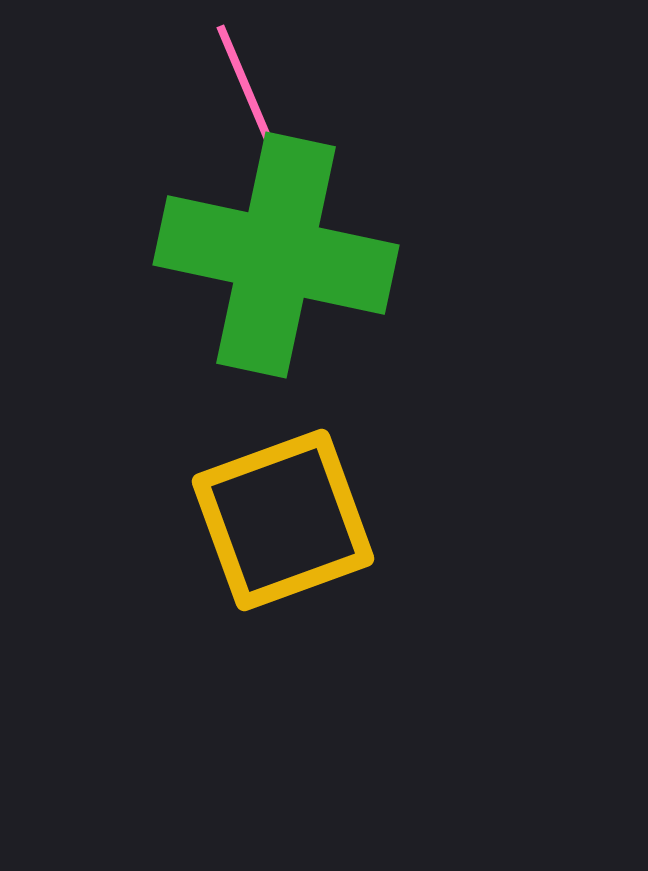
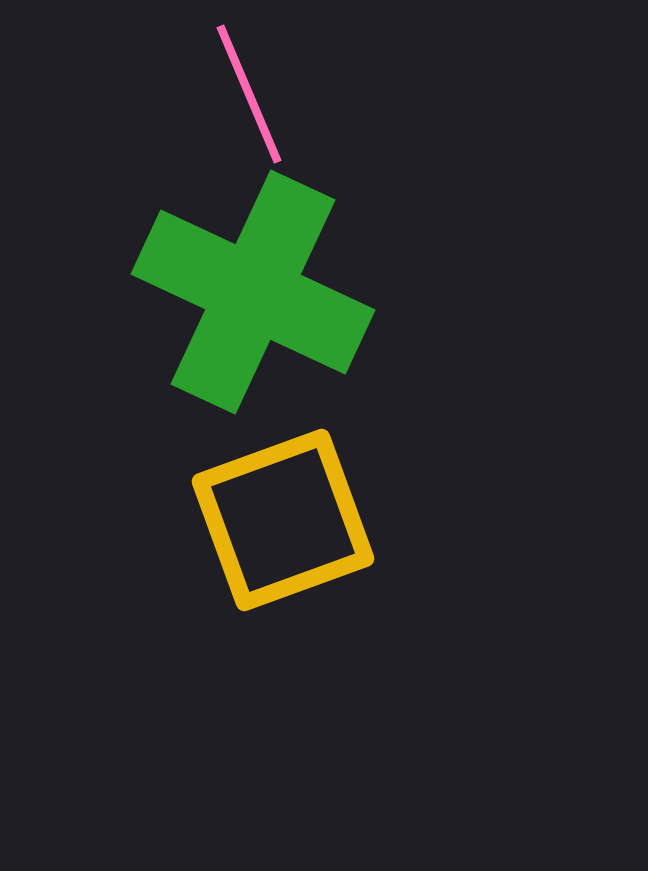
green cross: moved 23 px left, 37 px down; rotated 13 degrees clockwise
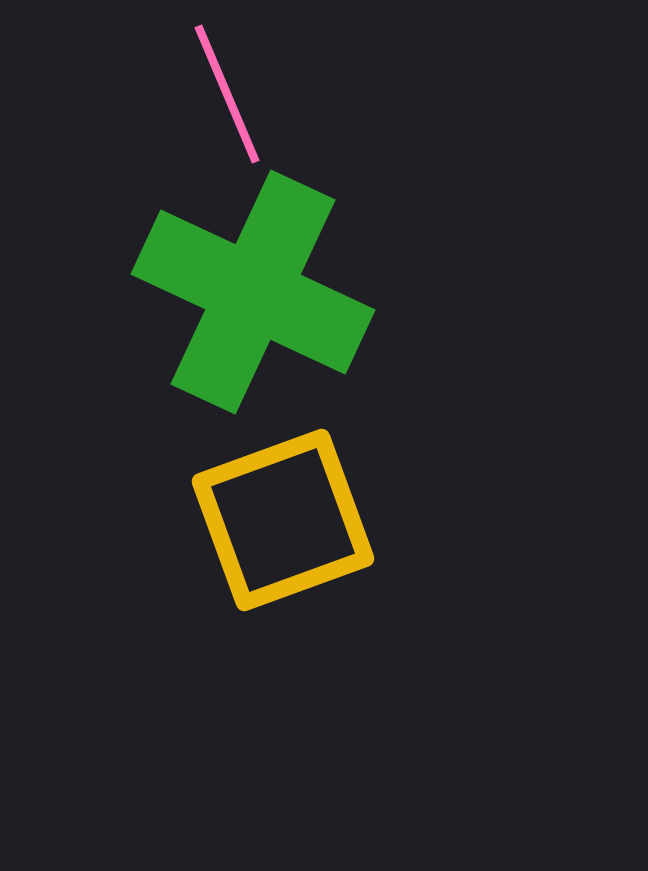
pink line: moved 22 px left
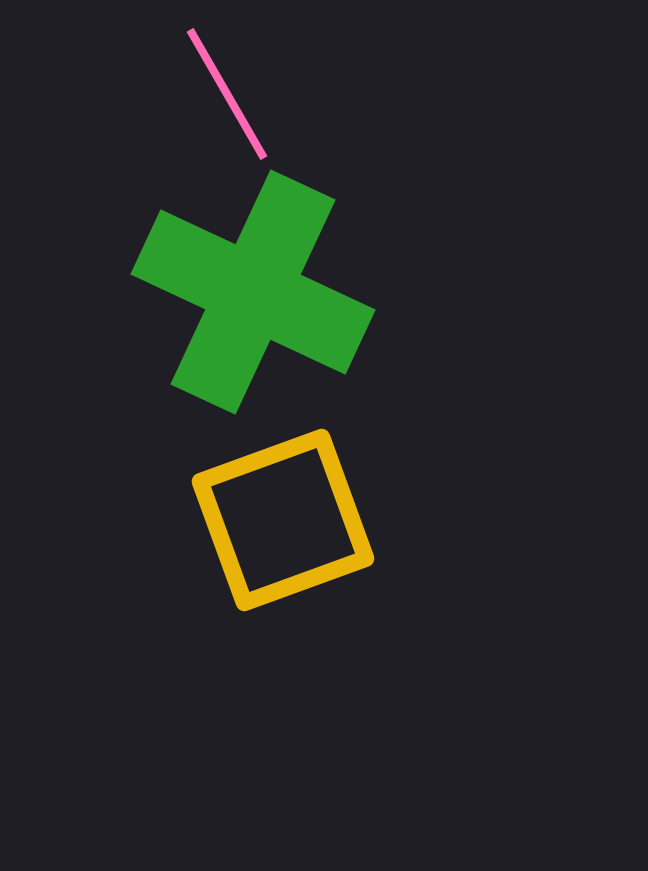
pink line: rotated 7 degrees counterclockwise
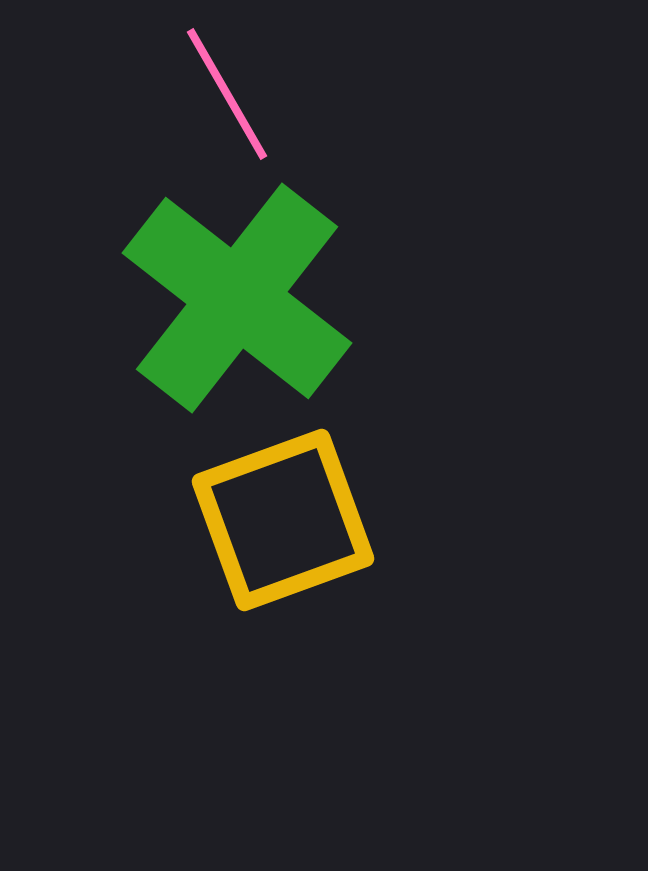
green cross: moved 16 px left, 6 px down; rotated 13 degrees clockwise
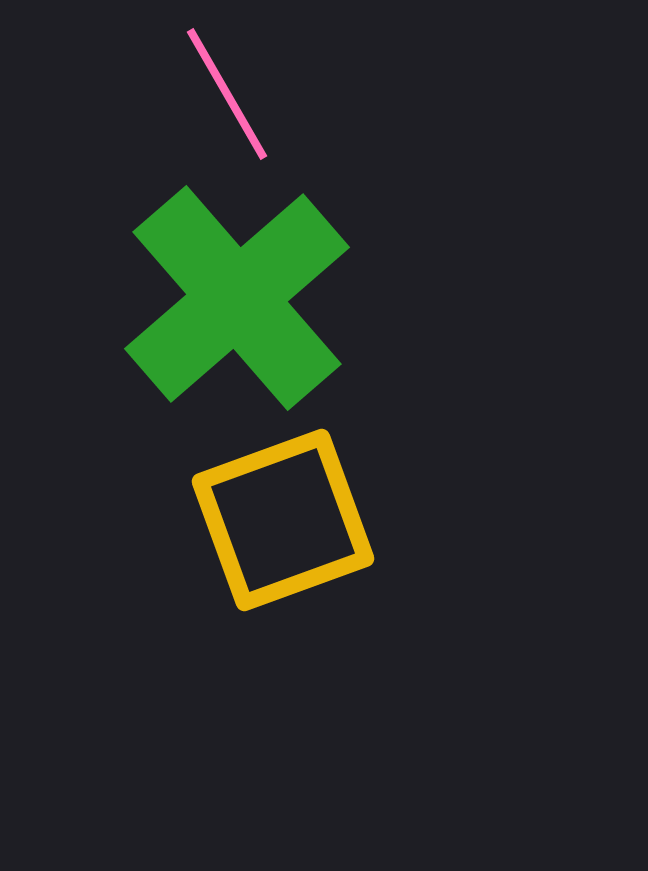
green cross: rotated 11 degrees clockwise
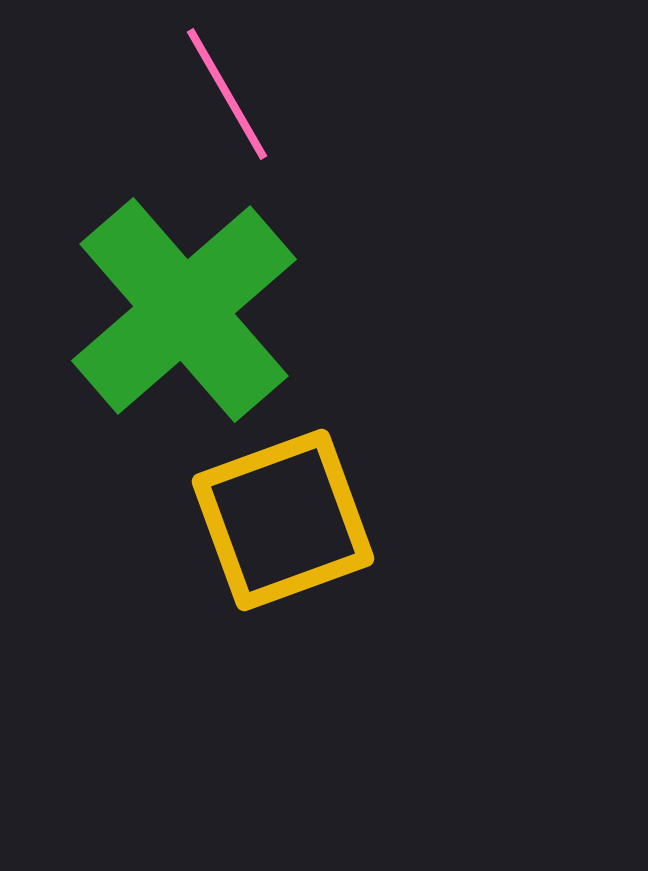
green cross: moved 53 px left, 12 px down
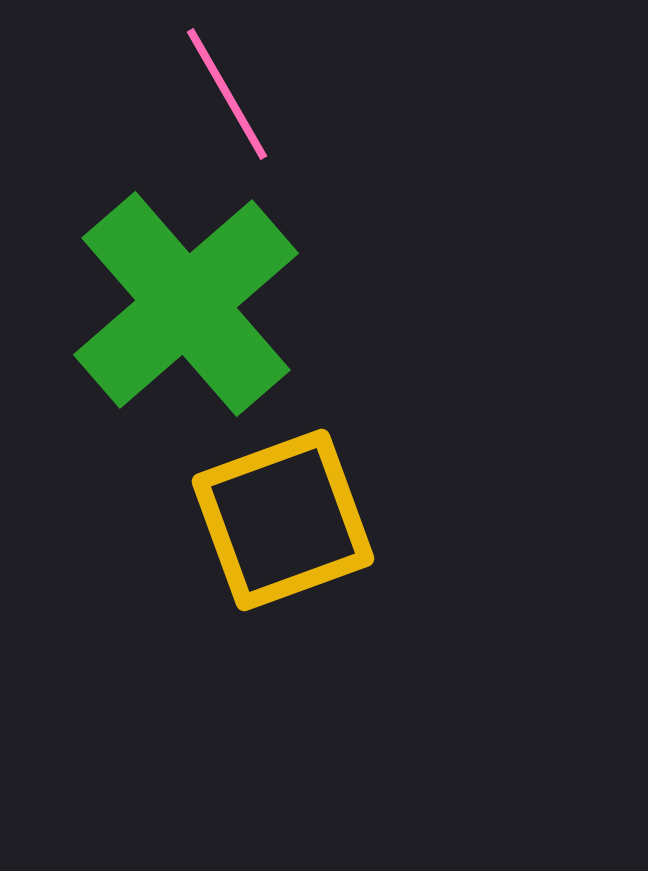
green cross: moved 2 px right, 6 px up
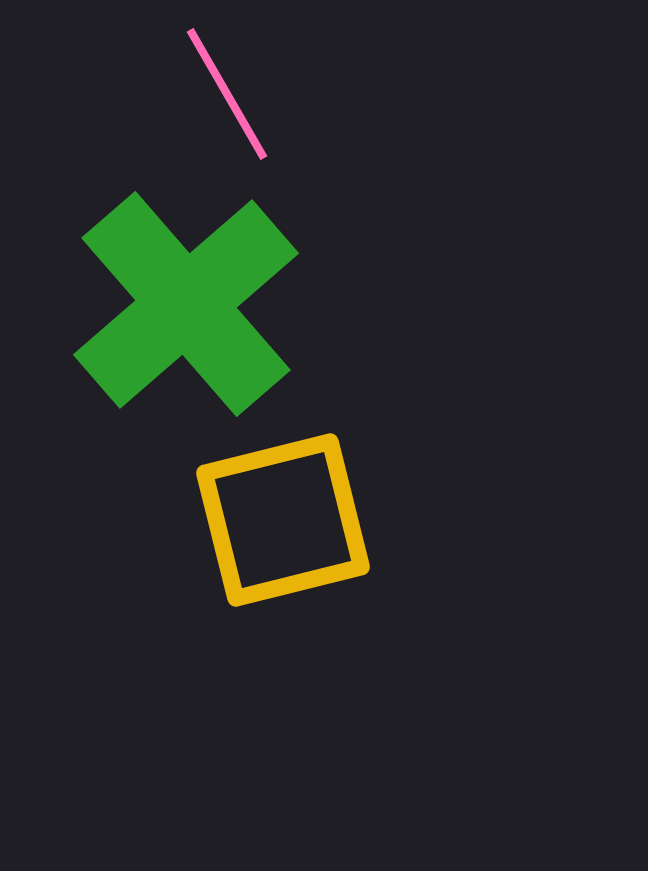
yellow square: rotated 6 degrees clockwise
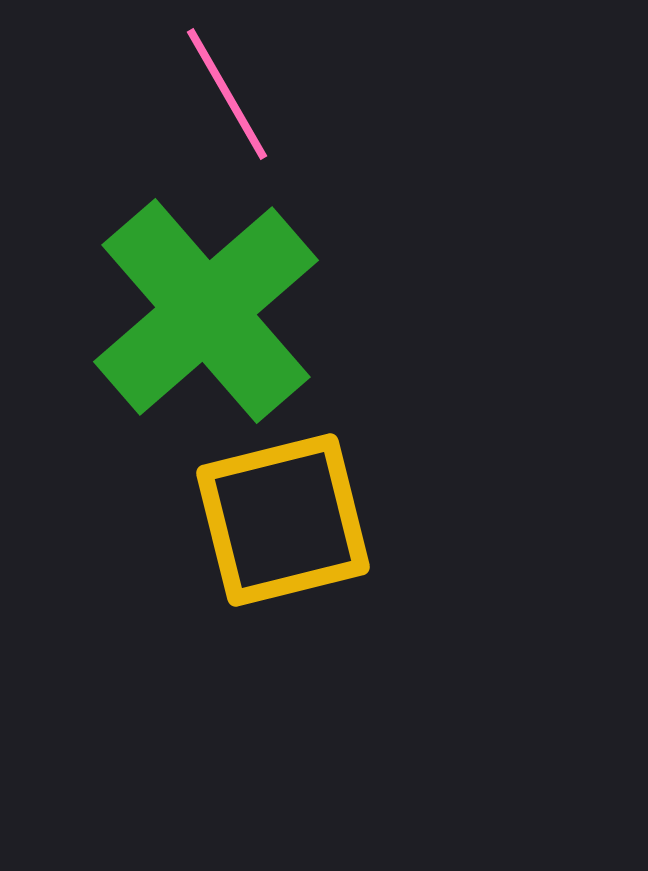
green cross: moved 20 px right, 7 px down
